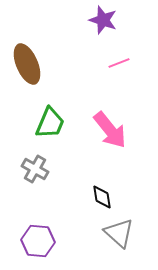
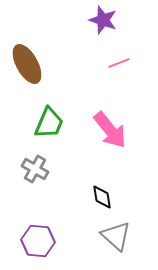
brown ellipse: rotated 6 degrees counterclockwise
green trapezoid: moved 1 px left
gray triangle: moved 3 px left, 3 px down
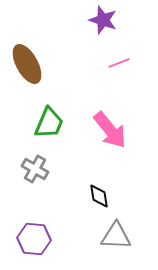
black diamond: moved 3 px left, 1 px up
gray triangle: rotated 40 degrees counterclockwise
purple hexagon: moved 4 px left, 2 px up
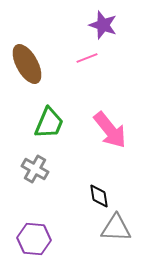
purple star: moved 5 px down
pink line: moved 32 px left, 5 px up
gray triangle: moved 8 px up
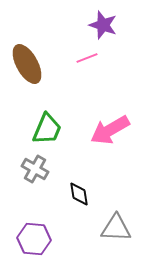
green trapezoid: moved 2 px left, 6 px down
pink arrow: rotated 99 degrees clockwise
black diamond: moved 20 px left, 2 px up
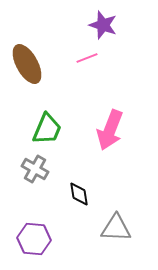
pink arrow: rotated 39 degrees counterclockwise
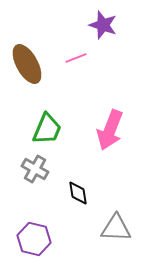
pink line: moved 11 px left
black diamond: moved 1 px left, 1 px up
purple hexagon: rotated 8 degrees clockwise
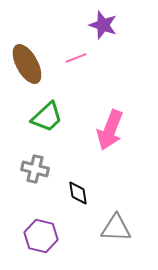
green trapezoid: moved 12 px up; rotated 24 degrees clockwise
gray cross: rotated 16 degrees counterclockwise
purple hexagon: moved 7 px right, 3 px up
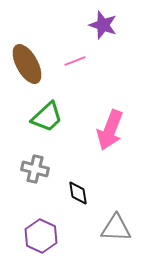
pink line: moved 1 px left, 3 px down
purple hexagon: rotated 12 degrees clockwise
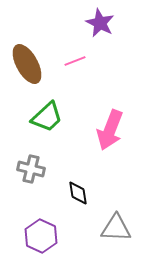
purple star: moved 3 px left, 2 px up; rotated 8 degrees clockwise
gray cross: moved 4 px left
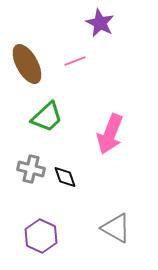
pink arrow: moved 4 px down
black diamond: moved 13 px left, 16 px up; rotated 10 degrees counterclockwise
gray triangle: rotated 28 degrees clockwise
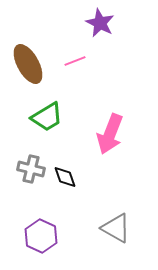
brown ellipse: moved 1 px right
green trapezoid: rotated 12 degrees clockwise
